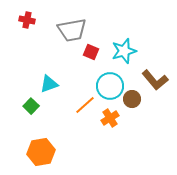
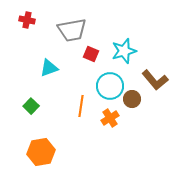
red square: moved 2 px down
cyan triangle: moved 16 px up
orange line: moved 4 px left, 1 px down; rotated 40 degrees counterclockwise
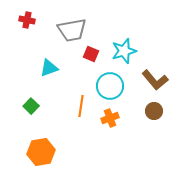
brown circle: moved 22 px right, 12 px down
orange cross: rotated 12 degrees clockwise
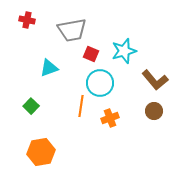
cyan circle: moved 10 px left, 3 px up
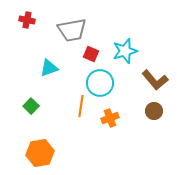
cyan star: moved 1 px right
orange hexagon: moved 1 px left, 1 px down
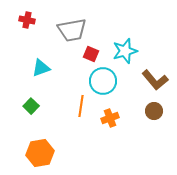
cyan triangle: moved 8 px left
cyan circle: moved 3 px right, 2 px up
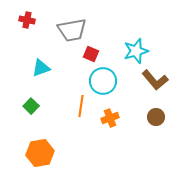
cyan star: moved 11 px right
brown circle: moved 2 px right, 6 px down
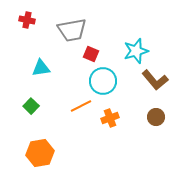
cyan triangle: rotated 12 degrees clockwise
orange line: rotated 55 degrees clockwise
